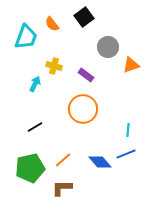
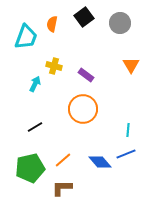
orange semicircle: rotated 49 degrees clockwise
gray circle: moved 12 px right, 24 px up
orange triangle: rotated 42 degrees counterclockwise
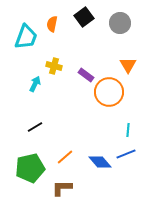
orange triangle: moved 3 px left
orange circle: moved 26 px right, 17 px up
orange line: moved 2 px right, 3 px up
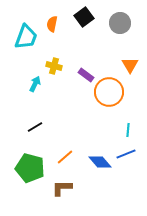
orange triangle: moved 2 px right
green pentagon: rotated 28 degrees clockwise
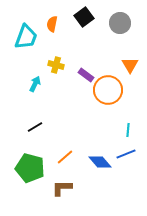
yellow cross: moved 2 px right, 1 px up
orange circle: moved 1 px left, 2 px up
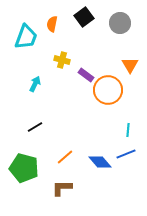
yellow cross: moved 6 px right, 5 px up
green pentagon: moved 6 px left
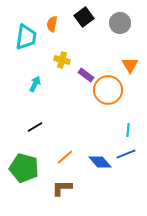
cyan trapezoid: rotated 12 degrees counterclockwise
